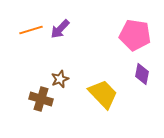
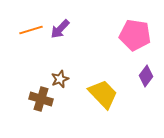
purple diamond: moved 4 px right, 2 px down; rotated 25 degrees clockwise
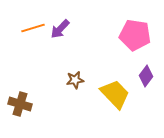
orange line: moved 2 px right, 2 px up
brown star: moved 15 px right, 1 px down; rotated 12 degrees clockwise
yellow trapezoid: moved 12 px right
brown cross: moved 21 px left, 5 px down
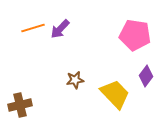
brown cross: moved 1 px down; rotated 30 degrees counterclockwise
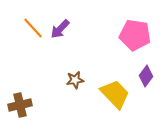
orange line: rotated 65 degrees clockwise
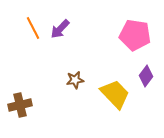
orange line: rotated 15 degrees clockwise
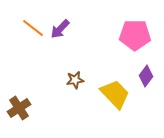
orange line: rotated 25 degrees counterclockwise
pink pentagon: rotated 8 degrees counterclockwise
brown cross: moved 1 px left, 3 px down; rotated 20 degrees counterclockwise
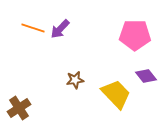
orange line: rotated 20 degrees counterclockwise
purple diamond: rotated 75 degrees counterclockwise
yellow trapezoid: moved 1 px right
